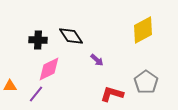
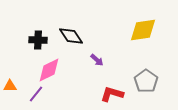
yellow diamond: rotated 20 degrees clockwise
pink diamond: moved 1 px down
gray pentagon: moved 1 px up
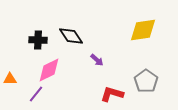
orange triangle: moved 7 px up
